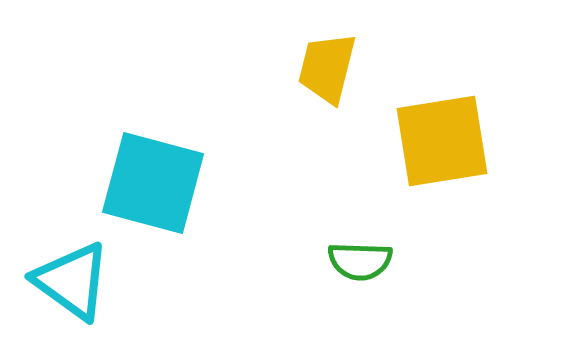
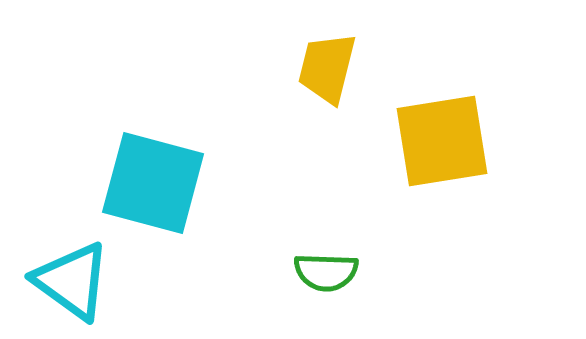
green semicircle: moved 34 px left, 11 px down
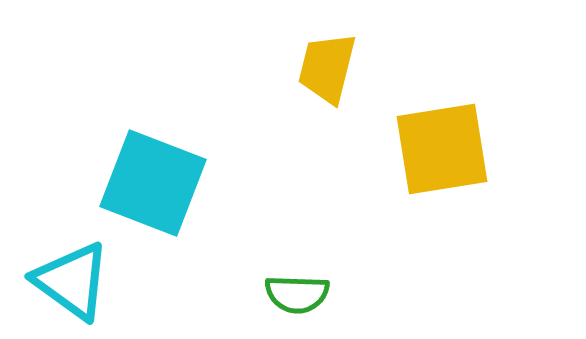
yellow square: moved 8 px down
cyan square: rotated 6 degrees clockwise
green semicircle: moved 29 px left, 22 px down
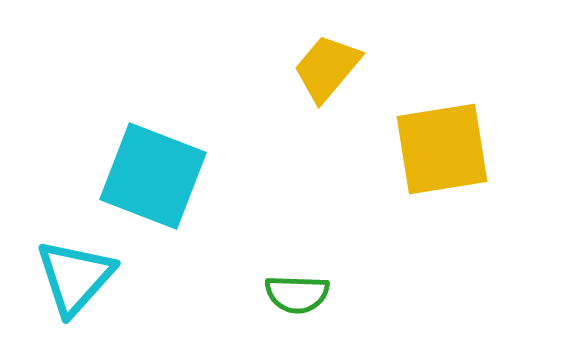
yellow trapezoid: rotated 26 degrees clockwise
cyan square: moved 7 px up
cyan triangle: moved 3 px right, 4 px up; rotated 36 degrees clockwise
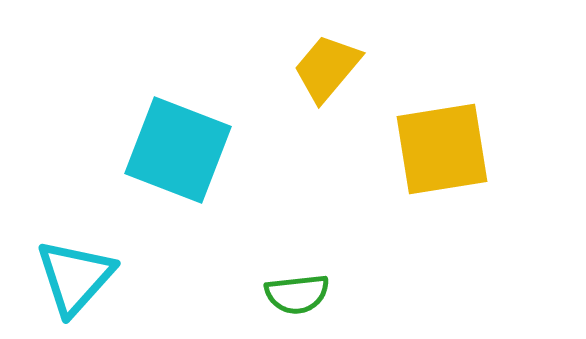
cyan square: moved 25 px right, 26 px up
green semicircle: rotated 8 degrees counterclockwise
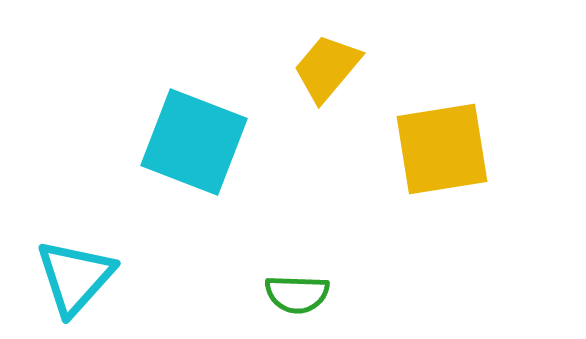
cyan square: moved 16 px right, 8 px up
green semicircle: rotated 8 degrees clockwise
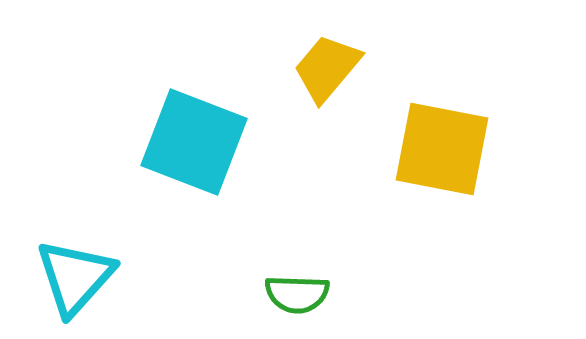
yellow square: rotated 20 degrees clockwise
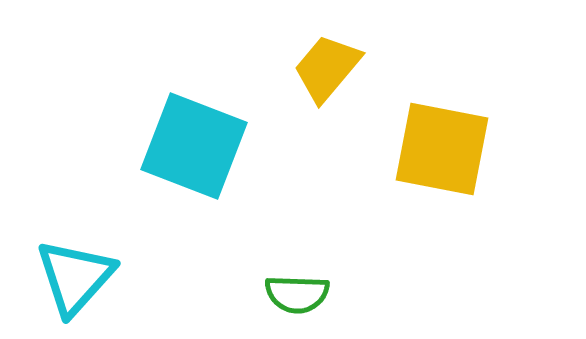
cyan square: moved 4 px down
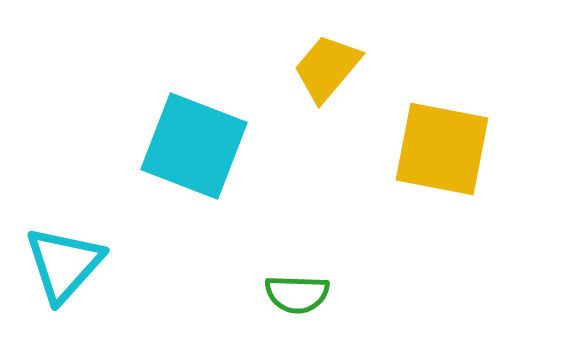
cyan triangle: moved 11 px left, 13 px up
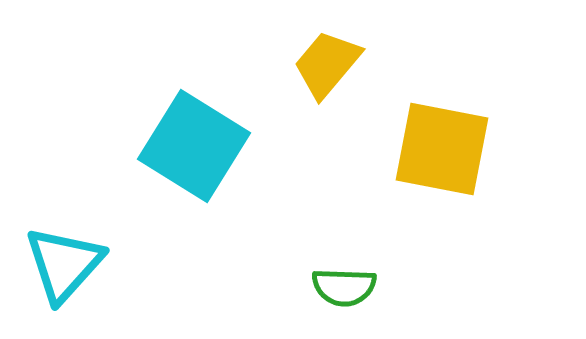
yellow trapezoid: moved 4 px up
cyan square: rotated 11 degrees clockwise
green semicircle: moved 47 px right, 7 px up
